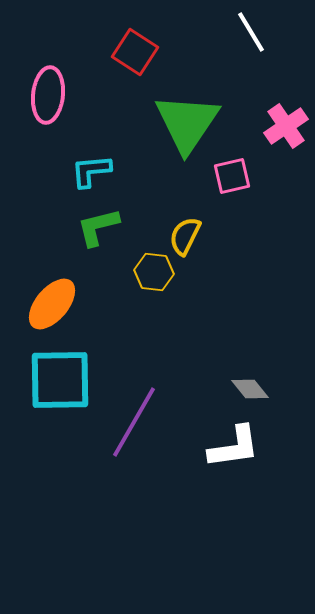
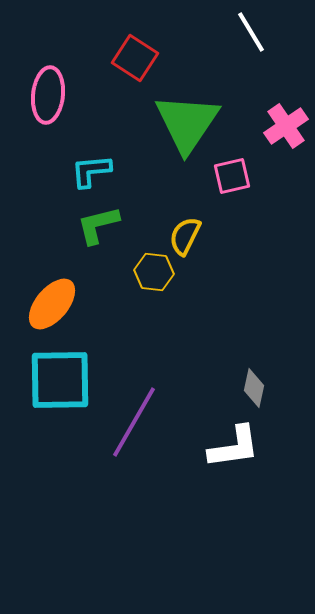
red square: moved 6 px down
green L-shape: moved 2 px up
gray diamond: moved 4 px right, 1 px up; rotated 51 degrees clockwise
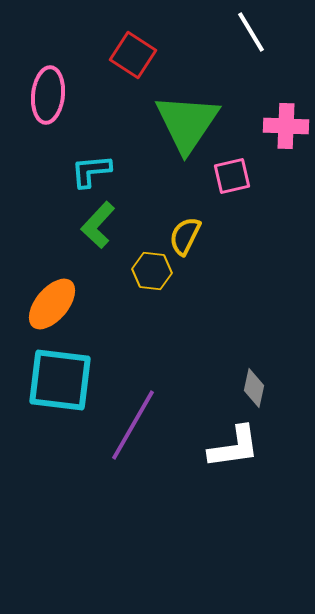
red square: moved 2 px left, 3 px up
pink cross: rotated 36 degrees clockwise
green L-shape: rotated 33 degrees counterclockwise
yellow hexagon: moved 2 px left, 1 px up
cyan square: rotated 8 degrees clockwise
purple line: moved 1 px left, 3 px down
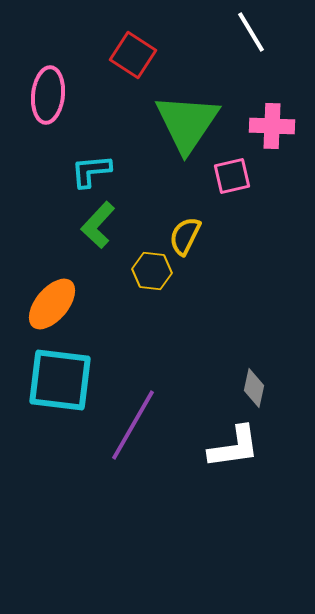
pink cross: moved 14 px left
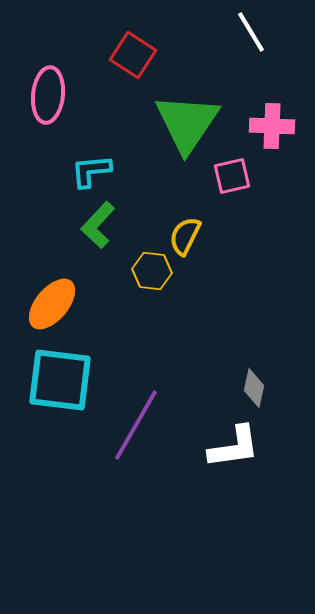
purple line: moved 3 px right
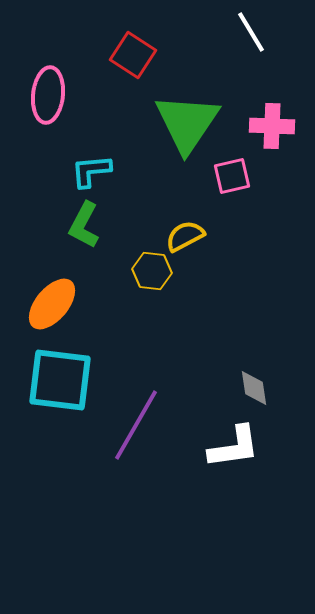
green L-shape: moved 14 px left; rotated 15 degrees counterclockwise
yellow semicircle: rotated 36 degrees clockwise
gray diamond: rotated 21 degrees counterclockwise
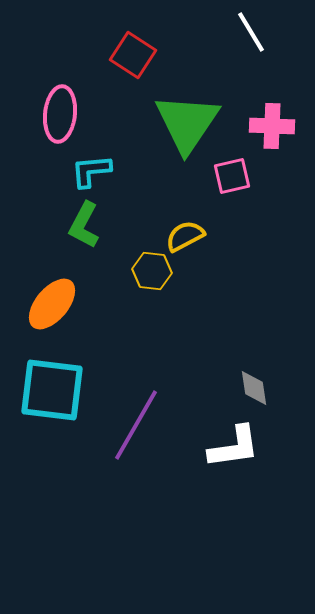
pink ellipse: moved 12 px right, 19 px down
cyan square: moved 8 px left, 10 px down
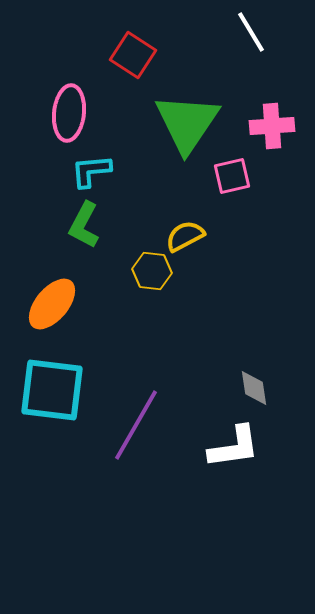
pink ellipse: moved 9 px right, 1 px up
pink cross: rotated 6 degrees counterclockwise
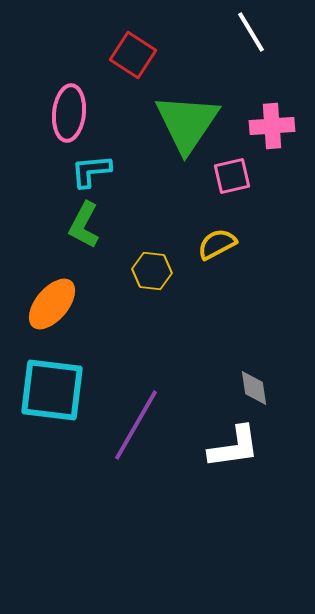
yellow semicircle: moved 32 px right, 8 px down
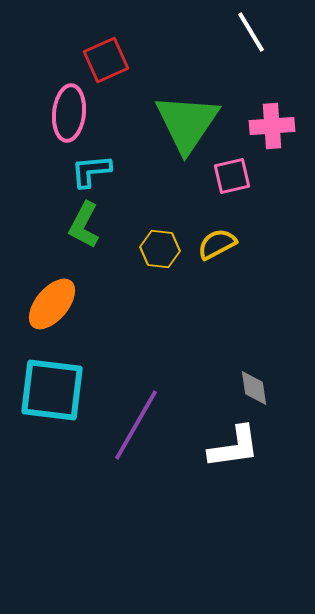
red square: moved 27 px left, 5 px down; rotated 33 degrees clockwise
yellow hexagon: moved 8 px right, 22 px up
